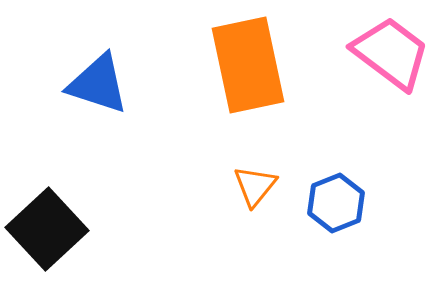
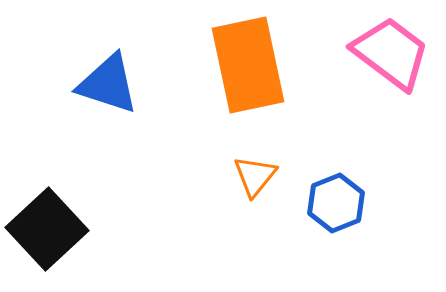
blue triangle: moved 10 px right
orange triangle: moved 10 px up
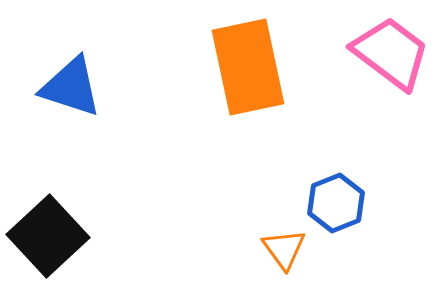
orange rectangle: moved 2 px down
blue triangle: moved 37 px left, 3 px down
orange triangle: moved 29 px right, 73 px down; rotated 15 degrees counterclockwise
black square: moved 1 px right, 7 px down
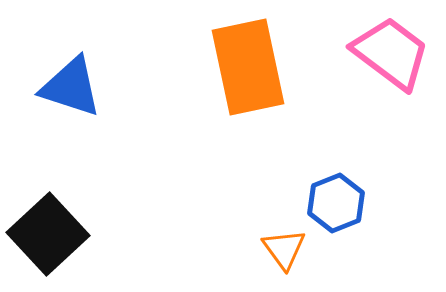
black square: moved 2 px up
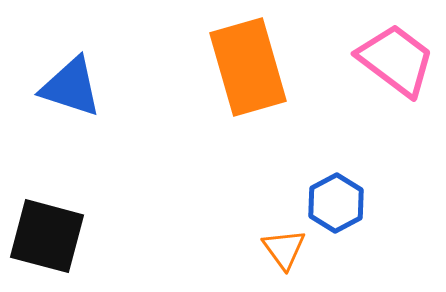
pink trapezoid: moved 5 px right, 7 px down
orange rectangle: rotated 4 degrees counterclockwise
blue hexagon: rotated 6 degrees counterclockwise
black square: moved 1 px left, 2 px down; rotated 32 degrees counterclockwise
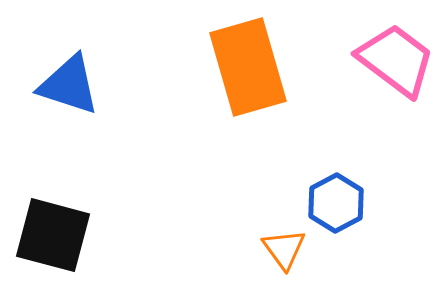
blue triangle: moved 2 px left, 2 px up
black square: moved 6 px right, 1 px up
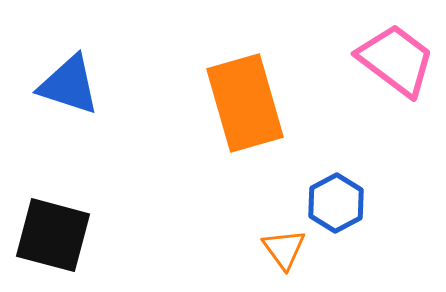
orange rectangle: moved 3 px left, 36 px down
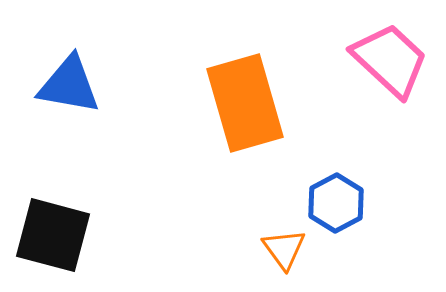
pink trapezoid: moved 6 px left; rotated 6 degrees clockwise
blue triangle: rotated 8 degrees counterclockwise
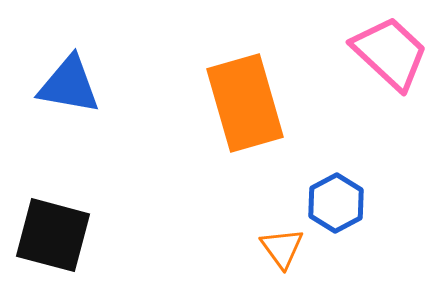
pink trapezoid: moved 7 px up
orange triangle: moved 2 px left, 1 px up
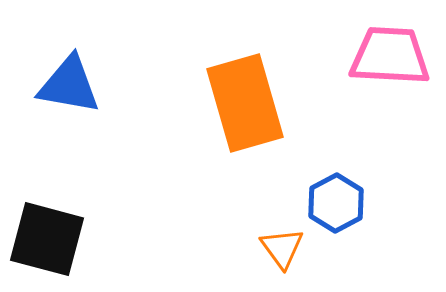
pink trapezoid: moved 3 px down; rotated 40 degrees counterclockwise
black square: moved 6 px left, 4 px down
